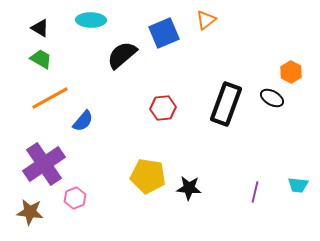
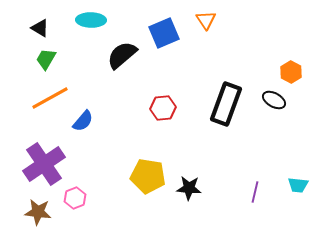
orange triangle: rotated 25 degrees counterclockwise
green trapezoid: moved 5 px right; rotated 90 degrees counterclockwise
black ellipse: moved 2 px right, 2 px down
brown star: moved 8 px right
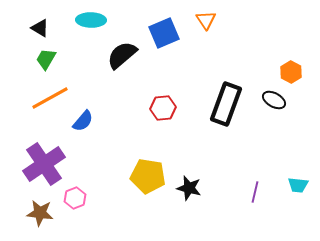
black star: rotated 10 degrees clockwise
brown star: moved 2 px right, 1 px down
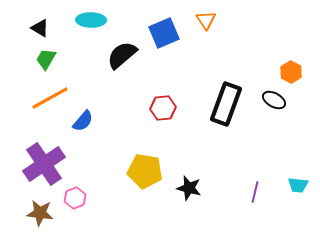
yellow pentagon: moved 3 px left, 5 px up
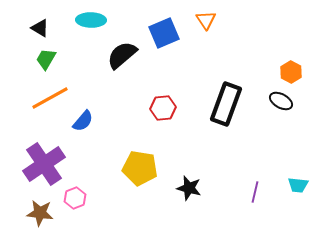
black ellipse: moved 7 px right, 1 px down
yellow pentagon: moved 5 px left, 3 px up
